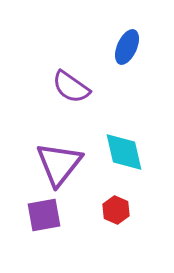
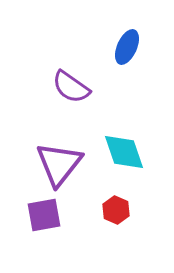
cyan diamond: rotated 6 degrees counterclockwise
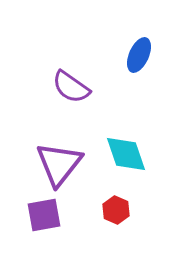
blue ellipse: moved 12 px right, 8 px down
cyan diamond: moved 2 px right, 2 px down
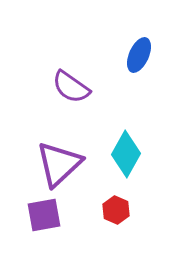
cyan diamond: rotated 48 degrees clockwise
purple triangle: rotated 9 degrees clockwise
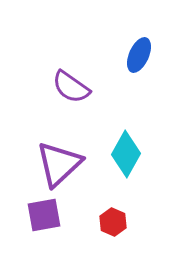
red hexagon: moved 3 px left, 12 px down
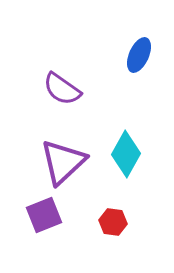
purple semicircle: moved 9 px left, 2 px down
purple triangle: moved 4 px right, 2 px up
purple square: rotated 12 degrees counterclockwise
red hexagon: rotated 16 degrees counterclockwise
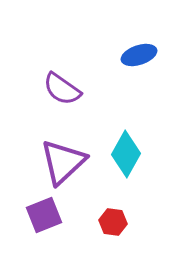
blue ellipse: rotated 48 degrees clockwise
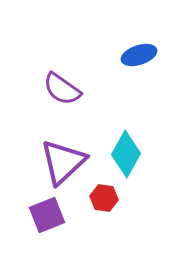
purple square: moved 3 px right
red hexagon: moved 9 px left, 24 px up
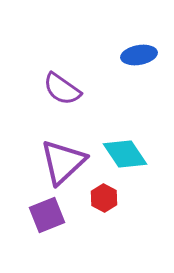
blue ellipse: rotated 8 degrees clockwise
cyan diamond: moved 1 px left; rotated 63 degrees counterclockwise
red hexagon: rotated 20 degrees clockwise
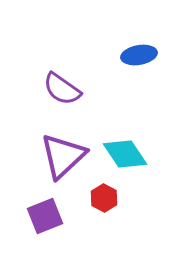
purple triangle: moved 6 px up
purple square: moved 2 px left, 1 px down
